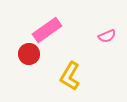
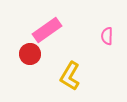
pink semicircle: rotated 114 degrees clockwise
red circle: moved 1 px right
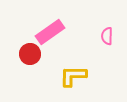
pink rectangle: moved 3 px right, 2 px down
yellow L-shape: moved 3 px right; rotated 60 degrees clockwise
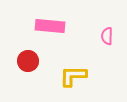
pink rectangle: moved 6 px up; rotated 40 degrees clockwise
red circle: moved 2 px left, 7 px down
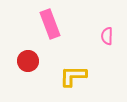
pink rectangle: moved 2 px up; rotated 64 degrees clockwise
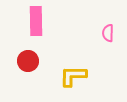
pink rectangle: moved 14 px left, 3 px up; rotated 20 degrees clockwise
pink semicircle: moved 1 px right, 3 px up
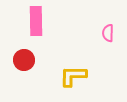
red circle: moved 4 px left, 1 px up
